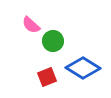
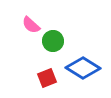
red square: moved 1 px down
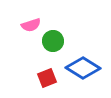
pink semicircle: rotated 60 degrees counterclockwise
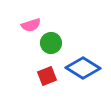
green circle: moved 2 px left, 2 px down
red square: moved 2 px up
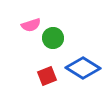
green circle: moved 2 px right, 5 px up
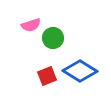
blue diamond: moved 3 px left, 3 px down
